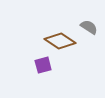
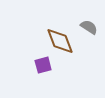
brown diamond: rotated 36 degrees clockwise
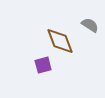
gray semicircle: moved 1 px right, 2 px up
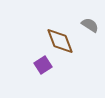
purple square: rotated 18 degrees counterclockwise
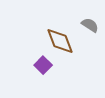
purple square: rotated 12 degrees counterclockwise
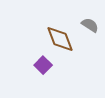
brown diamond: moved 2 px up
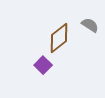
brown diamond: moved 1 px left, 1 px up; rotated 72 degrees clockwise
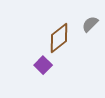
gray semicircle: moved 1 px up; rotated 78 degrees counterclockwise
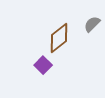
gray semicircle: moved 2 px right
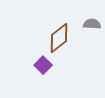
gray semicircle: rotated 48 degrees clockwise
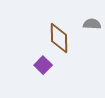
brown diamond: rotated 52 degrees counterclockwise
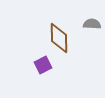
purple square: rotated 18 degrees clockwise
